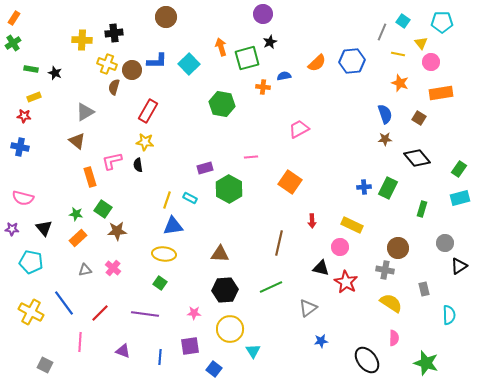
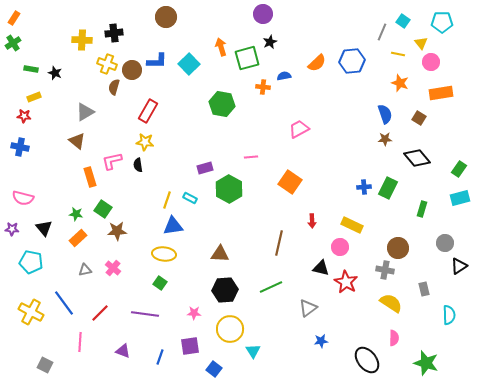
blue line at (160, 357): rotated 14 degrees clockwise
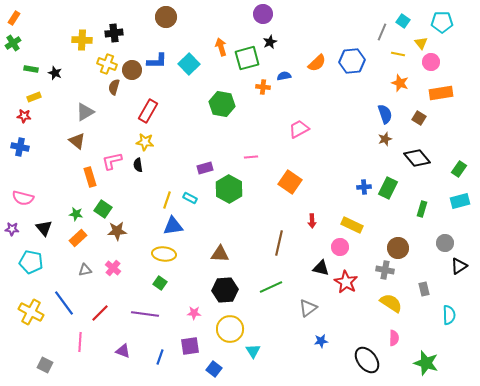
brown star at (385, 139): rotated 16 degrees counterclockwise
cyan rectangle at (460, 198): moved 3 px down
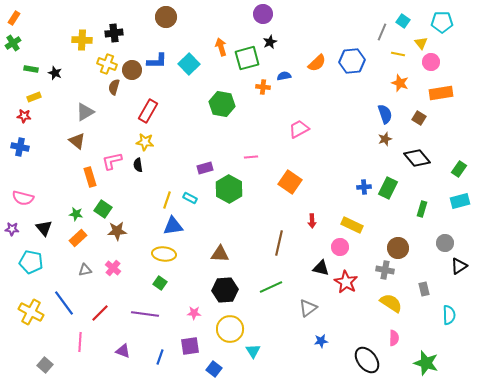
gray square at (45, 365): rotated 14 degrees clockwise
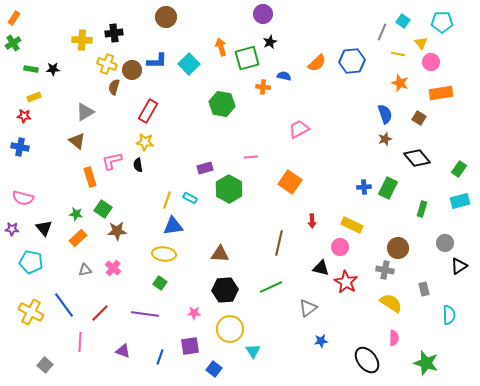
black star at (55, 73): moved 2 px left, 4 px up; rotated 24 degrees counterclockwise
blue semicircle at (284, 76): rotated 24 degrees clockwise
blue line at (64, 303): moved 2 px down
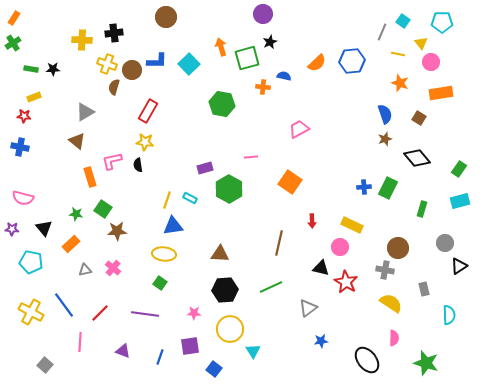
orange rectangle at (78, 238): moved 7 px left, 6 px down
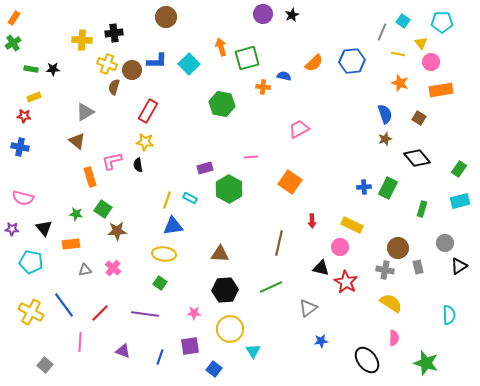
black star at (270, 42): moved 22 px right, 27 px up
orange semicircle at (317, 63): moved 3 px left
orange rectangle at (441, 93): moved 3 px up
orange rectangle at (71, 244): rotated 36 degrees clockwise
gray rectangle at (424, 289): moved 6 px left, 22 px up
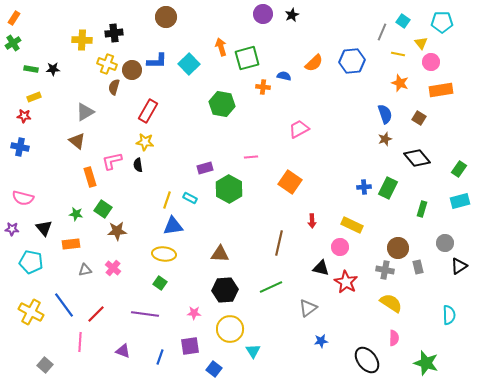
red line at (100, 313): moved 4 px left, 1 px down
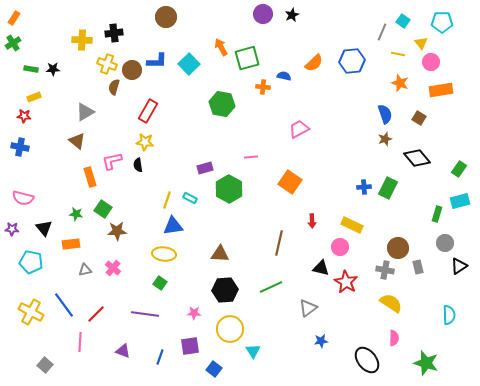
orange arrow at (221, 47): rotated 12 degrees counterclockwise
green rectangle at (422, 209): moved 15 px right, 5 px down
